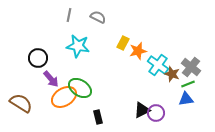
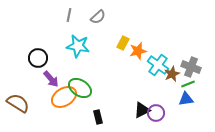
gray semicircle: rotated 112 degrees clockwise
gray cross: rotated 18 degrees counterclockwise
brown star: rotated 28 degrees clockwise
brown semicircle: moved 3 px left
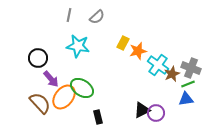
gray semicircle: moved 1 px left
gray cross: moved 1 px down
green ellipse: moved 2 px right
orange ellipse: rotated 20 degrees counterclockwise
brown semicircle: moved 22 px right; rotated 15 degrees clockwise
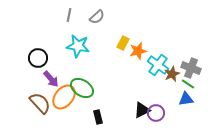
green line: rotated 56 degrees clockwise
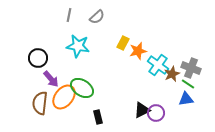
brown semicircle: rotated 130 degrees counterclockwise
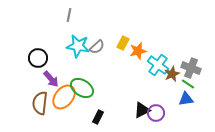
gray semicircle: moved 30 px down
black rectangle: rotated 40 degrees clockwise
